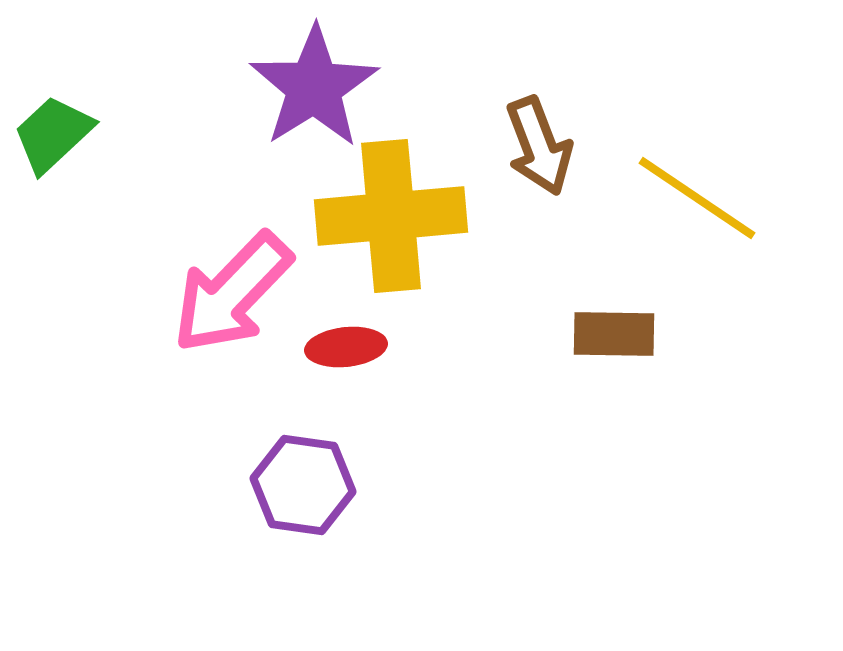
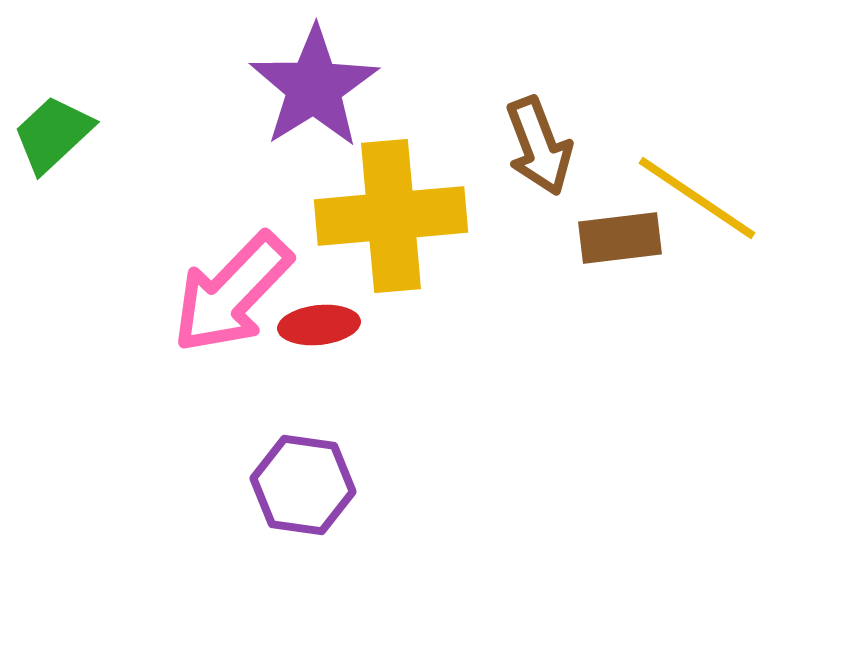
brown rectangle: moved 6 px right, 96 px up; rotated 8 degrees counterclockwise
red ellipse: moved 27 px left, 22 px up
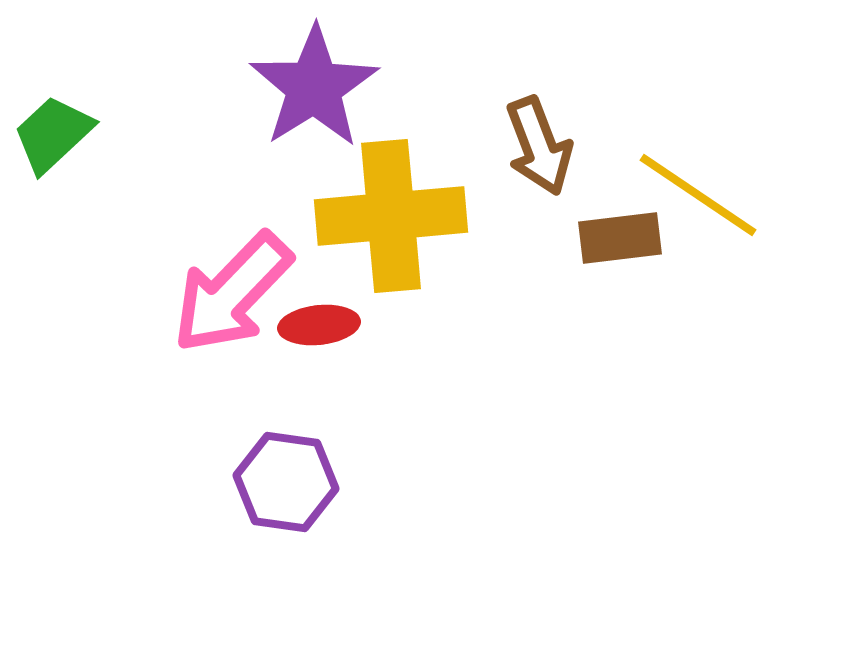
yellow line: moved 1 px right, 3 px up
purple hexagon: moved 17 px left, 3 px up
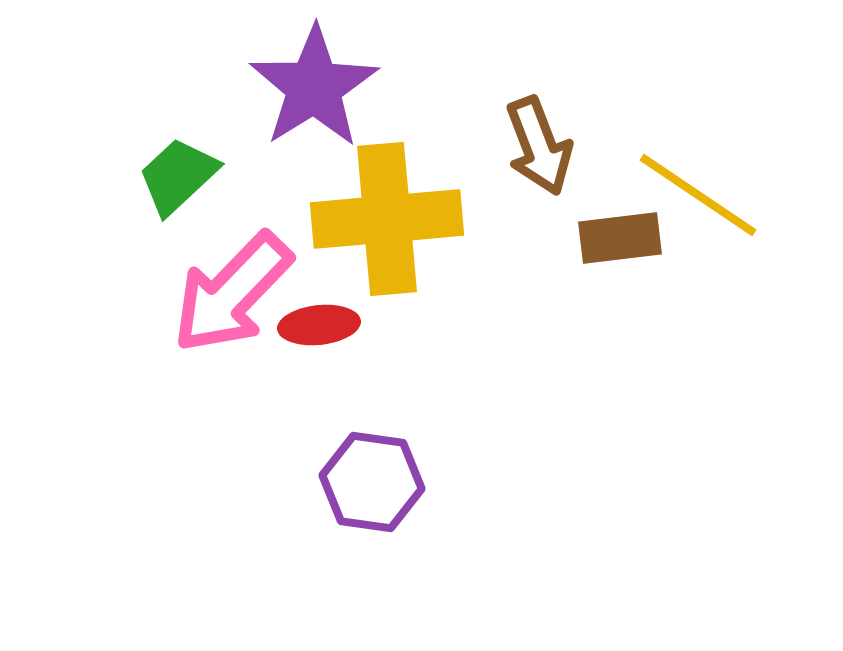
green trapezoid: moved 125 px right, 42 px down
yellow cross: moved 4 px left, 3 px down
purple hexagon: moved 86 px right
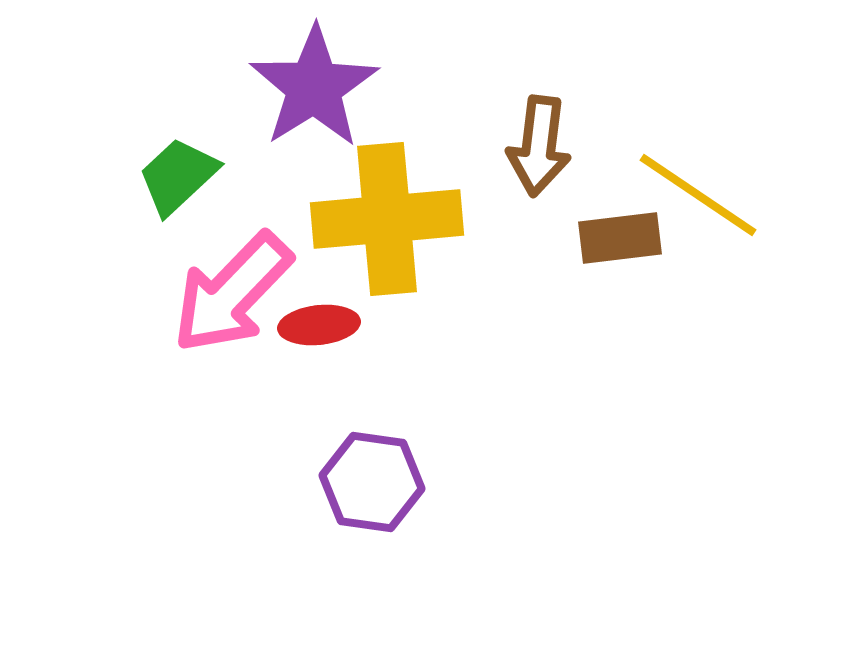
brown arrow: rotated 28 degrees clockwise
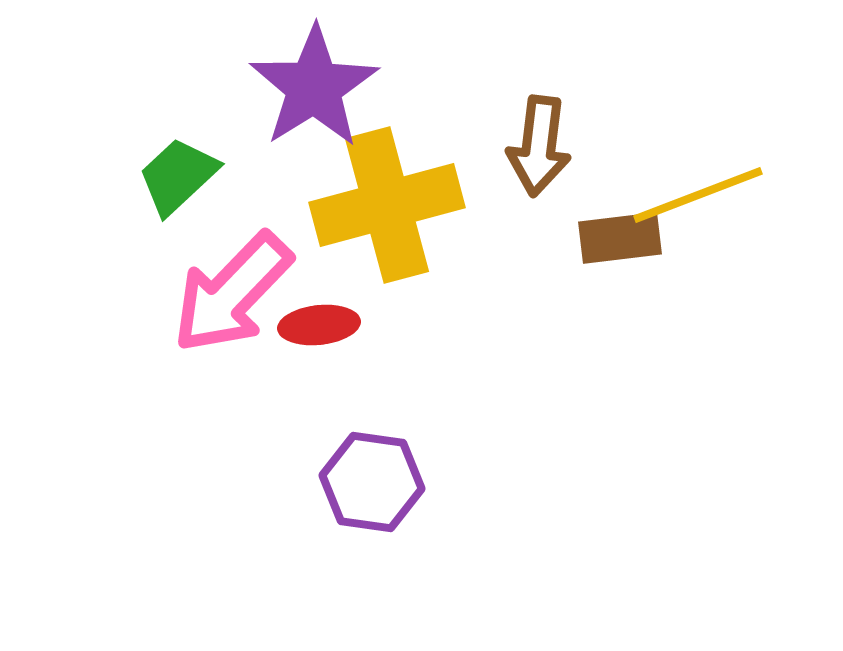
yellow line: rotated 55 degrees counterclockwise
yellow cross: moved 14 px up; rotated 10 degrees counterclockwise
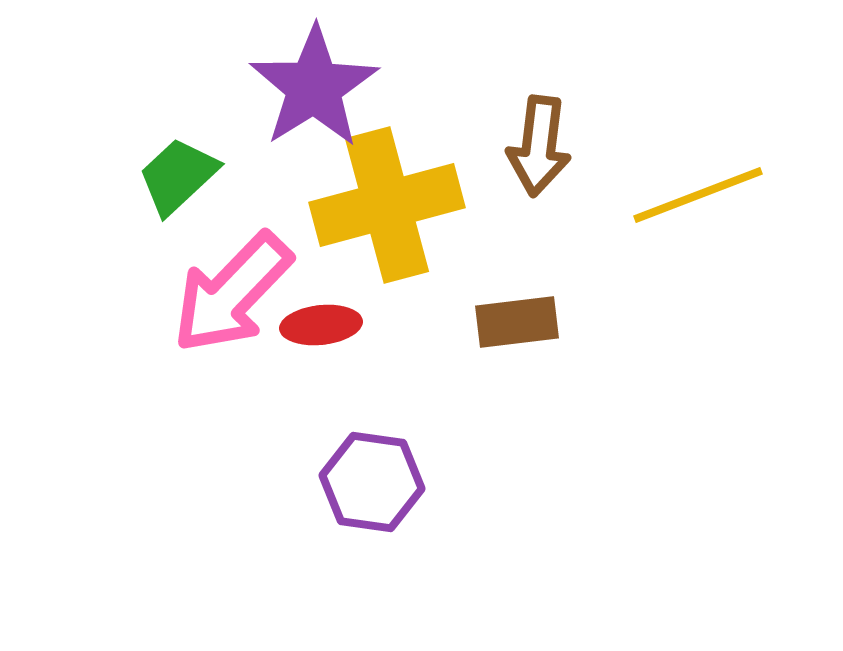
brown rectangle: moved 103 px left, 84 px down
red ellipse: moved 2 px right
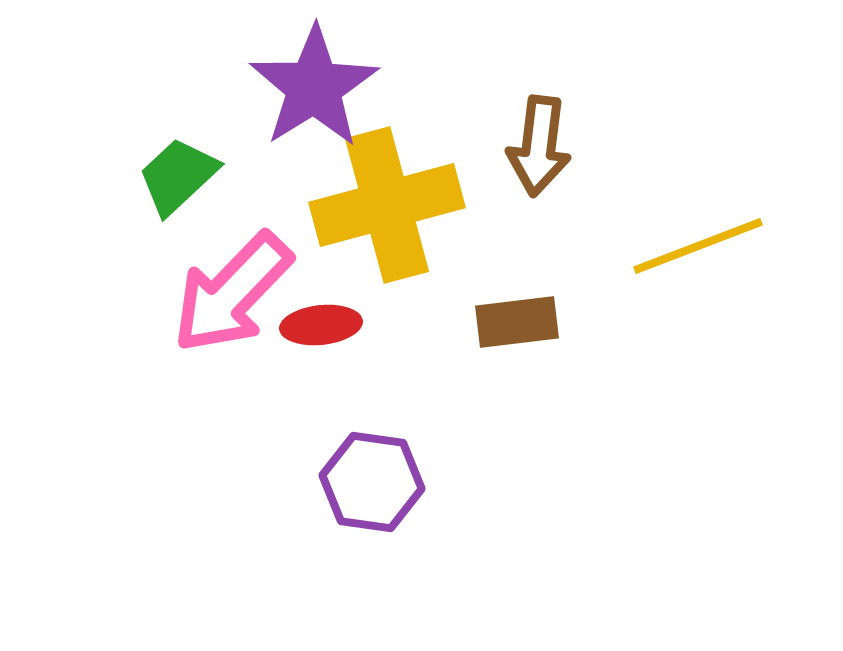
yellow line: moved 51 px down
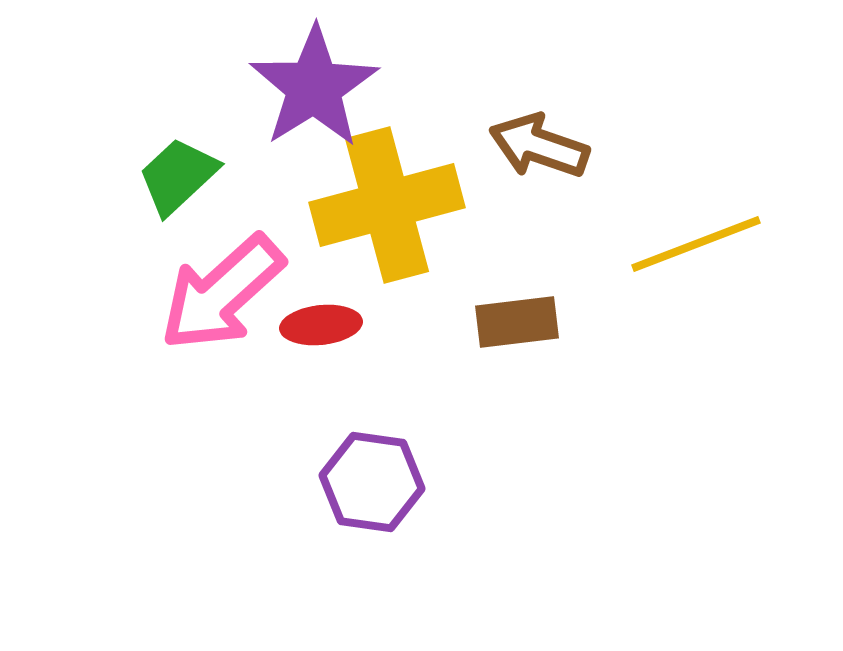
brown arrow: rotated 102 degrees clockwise
yellow line: moved 2 px left, 2 px up
pink arrow: moved 10 px left; rotated 4 degrees clockwise
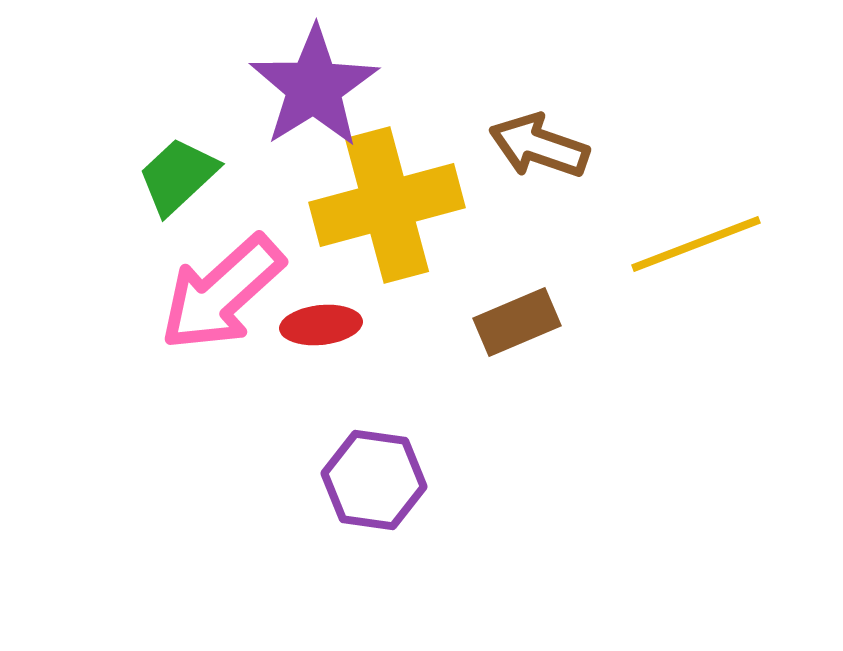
brown rectangle: rotated 16 degrees counterclockwise
purple hexagon: moved 2 px right, 2 px up
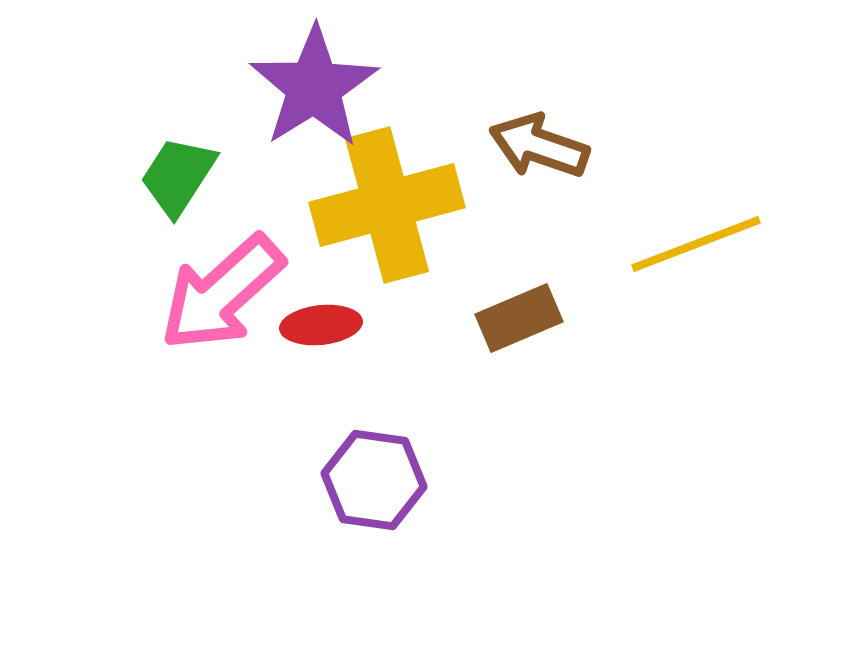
green trapezoid: rotated 14 degrees counterclockwise
brown rectangle: moved 2 px right, 4 px up
